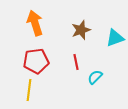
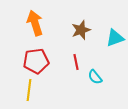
cyan semicircle: rotated 84 degrees counterclockwise
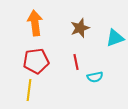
orange arrow: rotated 10 degrees clockwise
brown star: moved 1 px left, 2 px up
cyan semicircle: rotated 63 degrees counterclockwise
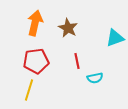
orange arrow: rotated 20 degrees clockwise
brown star: moved 12 px left; rotated 24 degrees counterclockwise
red line: moved 1 px right, 1 px up
cyan semicircle: moved 1 px down
yellow line: rotated 10 degrees clockwise
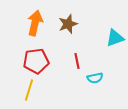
brown star: moved 4 px up; rotated 24 degrees clockwise
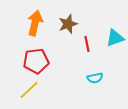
red line: moved 10 px right, 17 px up
yellow line: rotated 30 degrees clockwise
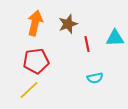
cyan triangle: rotated 18 degrees clockwise
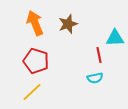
orange arrow: rotated 35 degrees counterclockwise
red line: moved 12 px right, 11 px down
red pentagon: rotated 25 degrees clockwise
yellow line: moved 3 px right, 2 px down
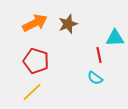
orange arrow: rotated 85 degrees clockwise
cyan semicircle: rotated 49 degrees clockwise
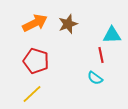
cyan triangle: moved 3 px left, 3 px up
red line: moved 2 px right
yellow line: moved 2 px down
